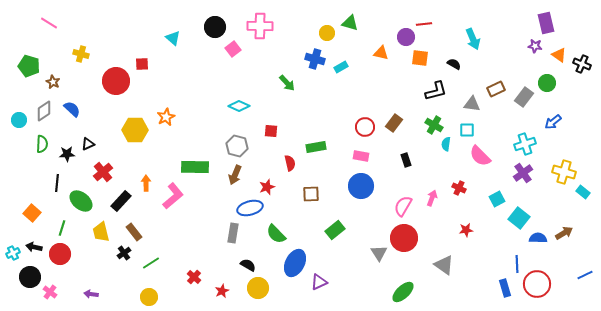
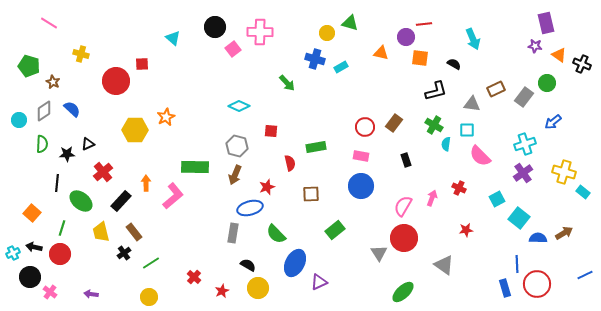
pink cross at (260, 26): moved 6 px down
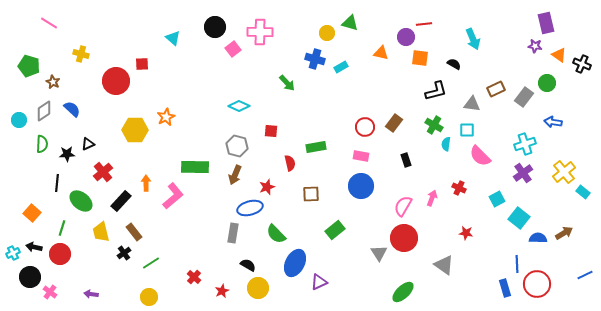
blue arrow at (553, 122): rotated 48 degrees clockwise
yellow cross at (564, 172): rotated 35 degrees clockwise
red star at (466, 230): moved 3 px down; rotated 16 degrees clockwise
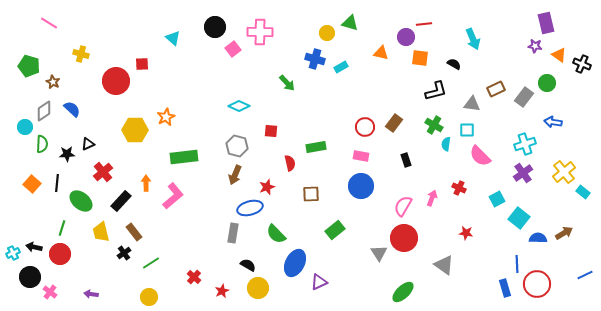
cyan circle at (19, 120): moved 6 px right, 7 px down
green rectangle at (195, 167): moved 11 px left, 10 px up; rotated 8 degrees counterclockwise
orange square at (32, 213): moved 29 px up
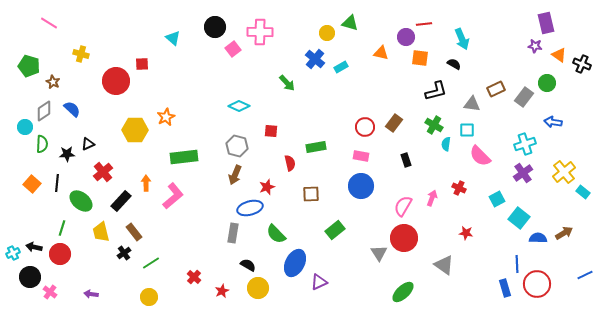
cyan arrow at (473, 39): moved 11 px left
blue cross at (315, 59): rotated 24 degrees clockwise
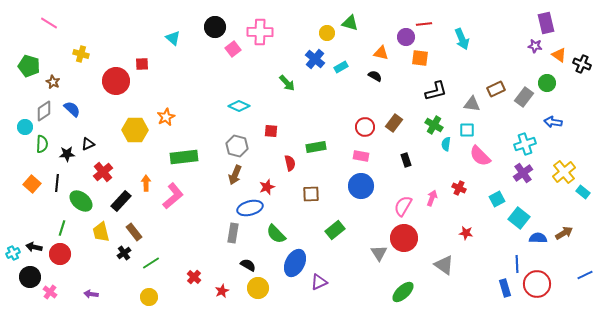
black semicircle at (454, 64): moved 79 px left, 12 px down
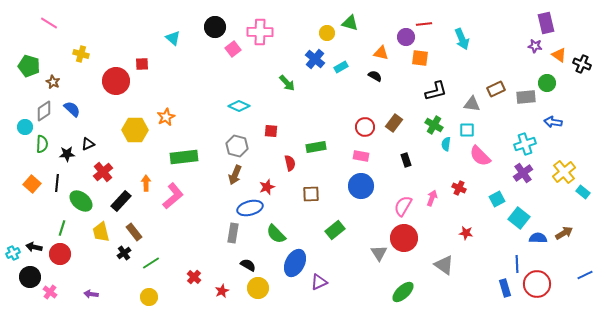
gray rectangle at (524, 97): moved 2 px right; rotated 48 degrees clockwise
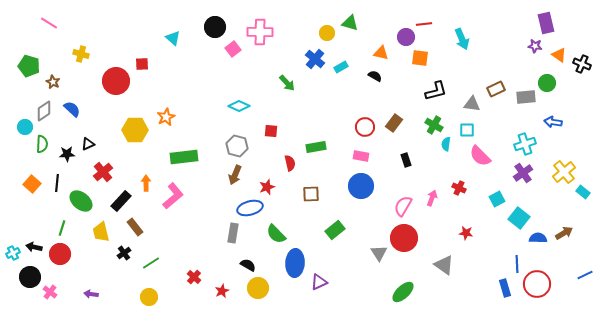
brown rectangle at (134, 232): moved 1 px right, 5 px up
blue ellipse at (295, 263): rotated 24 degrees counterclockwise
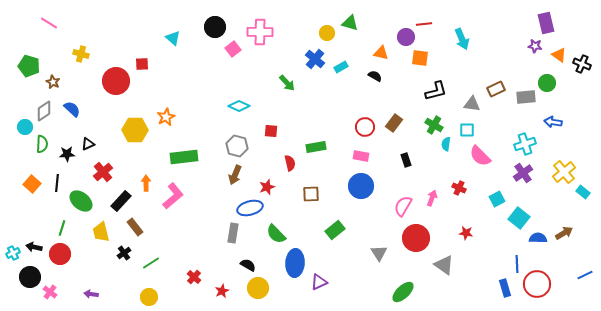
red circle at (404, 238): moved 12 px right
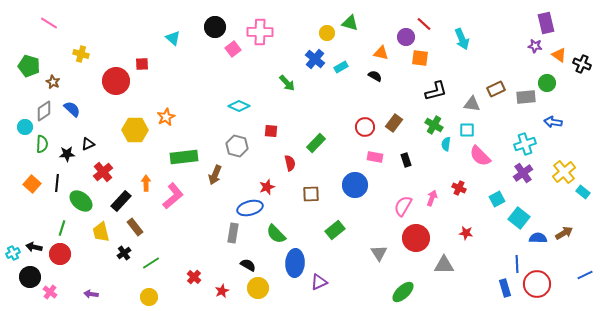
red line at (424, 24): rotated 49 degrees clockwise
green rectangle at (316, 147): moved 4 px up; rotated 36 degrees counterclockwise
pink rectangle at (361, 156): moved 14 px right, 1 px down
brown arrow at (235, 175): moved 20 px left
blue circle at (361, 186): moved 6 px left, 1 px up
gray triangle at (444, 265): rotated 35 degrees counterclockwise
